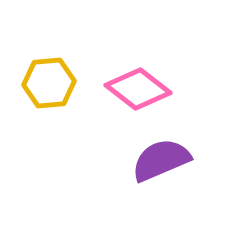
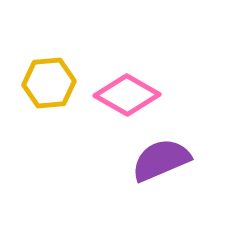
pink diamond: moved 11 px left, 6 px down; rotated 8 degrees counterclockwise
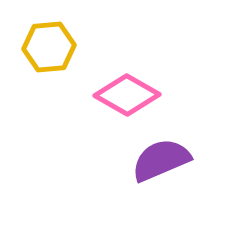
yellow hexagon: moved 36 px up
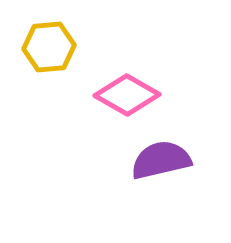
purple semicircle: rotated 10 degrees clockwise
